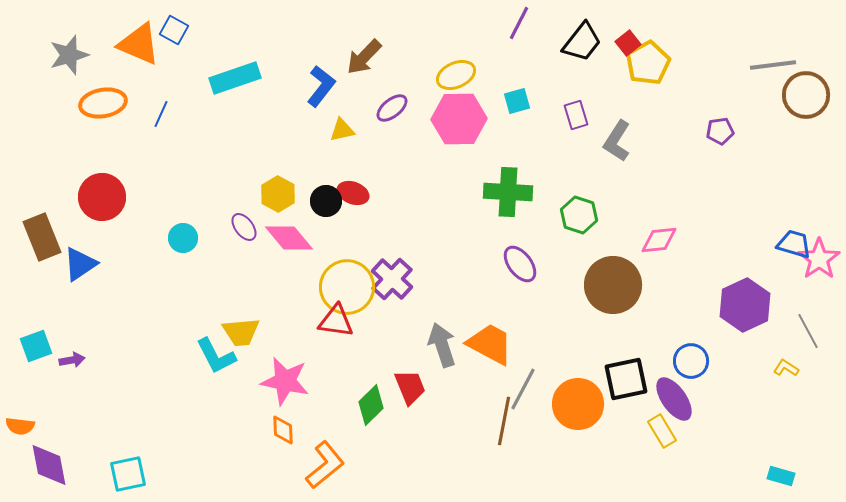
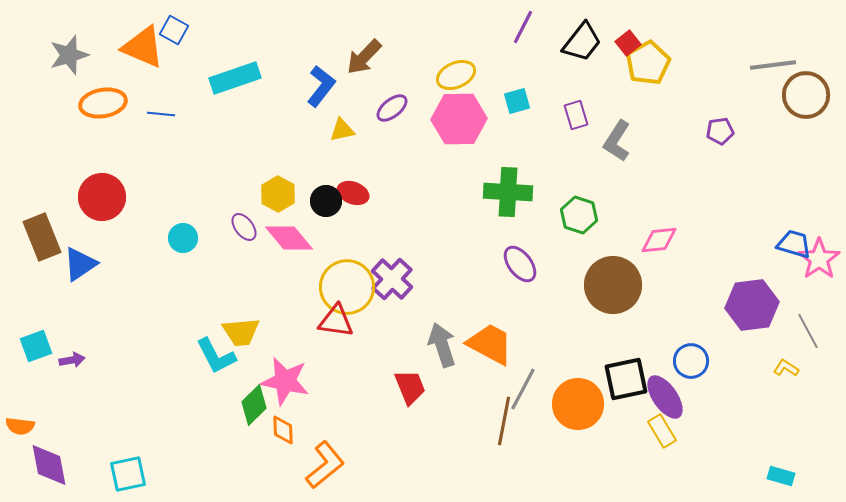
purple line at (519, 23): moved 4 px right, 4 px down
orange triangle at (139, 44): moved 4 px right, 3 px down
blue line at (161, 114): rotated 72 degrees clockwise
purple hexagon at (745, 305): moved 7 px right; rotated 18 degrees clockwise
purple ellipse at (674, 399): moved 9 px left, 2 px up
green diamond at (371, 405): moved 117 px left
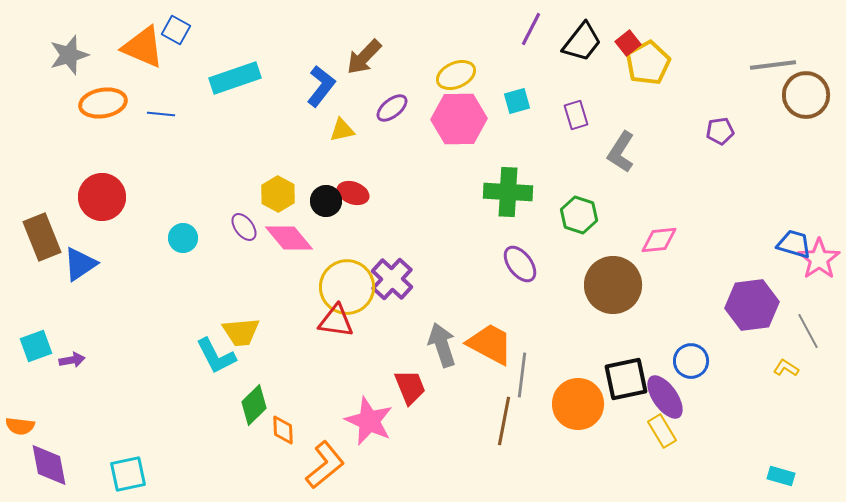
purple line at (523, 27): moved 8 px right, 2 px down
blue square at (174, 30): moved 2 px right
gray L-shape at (617, 141): moved 4 px right, 11 px down
pink star at (285, 381): moved 84 px right, 40 px down; rotated 12 degrees clockwise
gray line at (523, 389): moved 1 px left, 14 px up; rotated 21 degrees counterclockwise
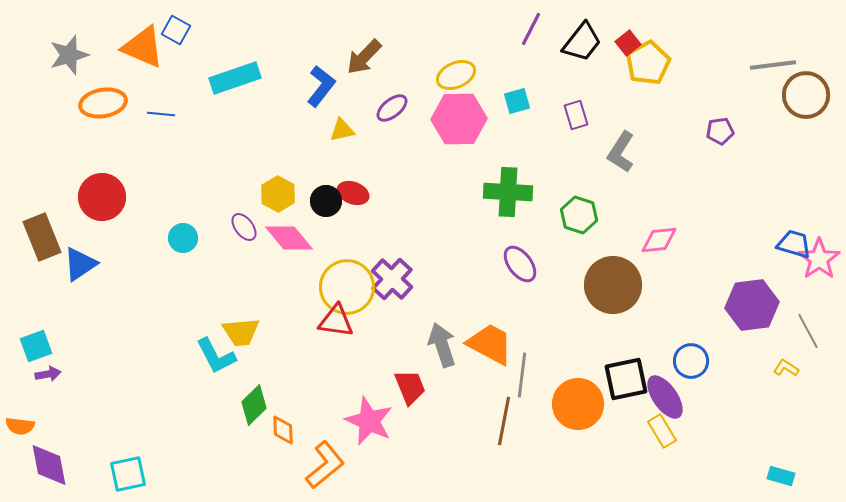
purple arrow at (72, 360): moved 24 px left, 14 px down
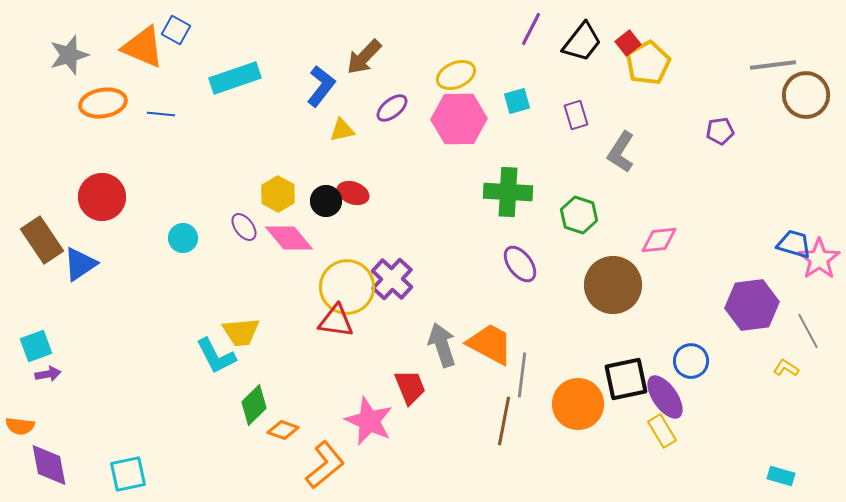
brown rectangle at (42, 237): moved 3 px down; rotated 12 degrees counterclockwise
orange diamond at (283, 430): rotated 68 degrees counterclockwise
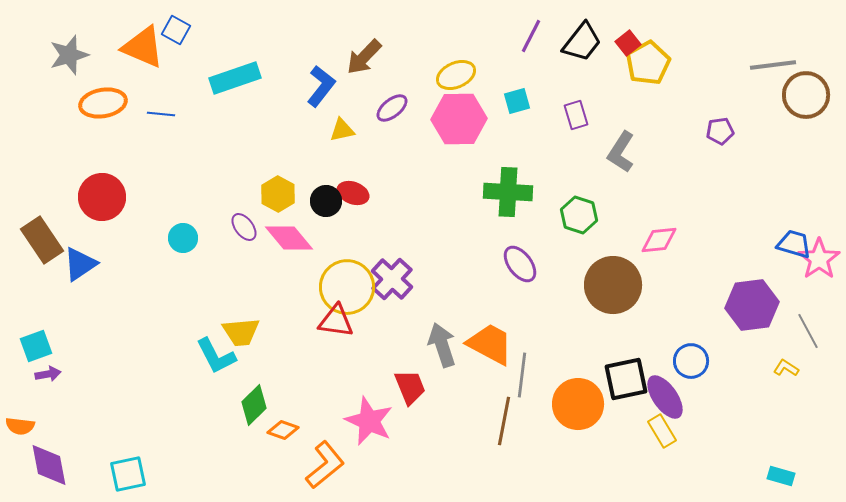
purple line at (531, 29): moved 7 px down
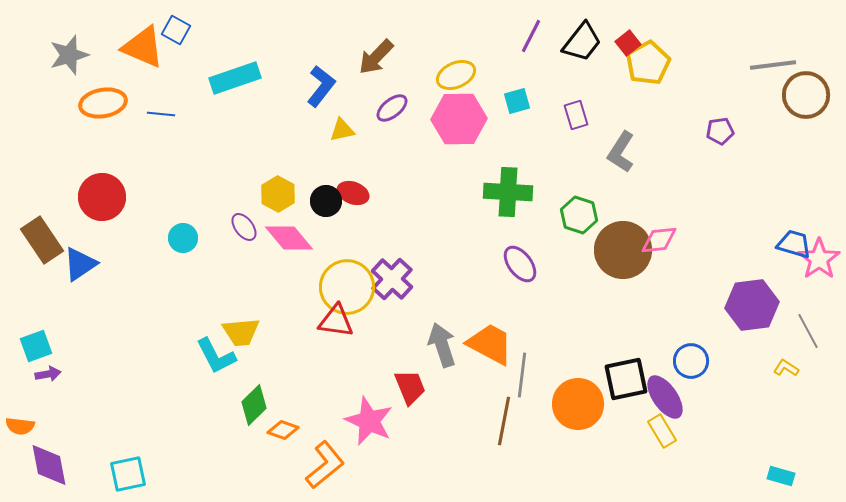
brown arrow at (364, 57): moved 12 px right
brown circle at (613, 285): moved 10 px right, 35 px up
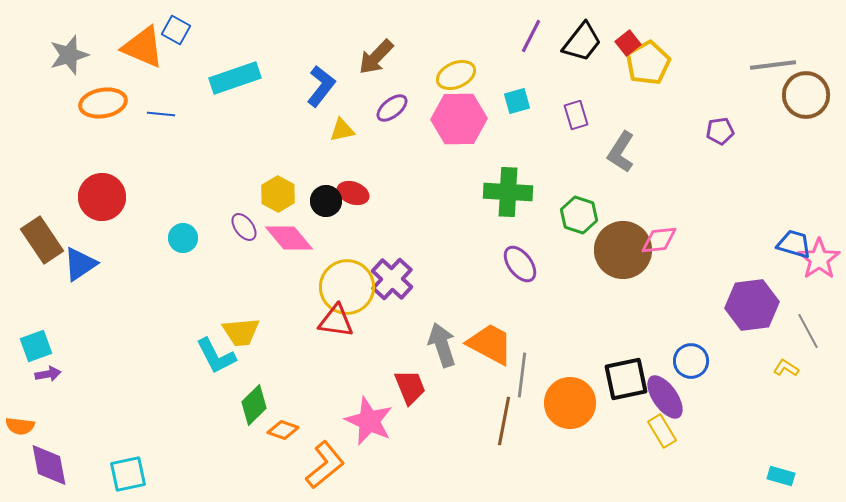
orange circle at (578, 404): moved 8 px left, 1 px up
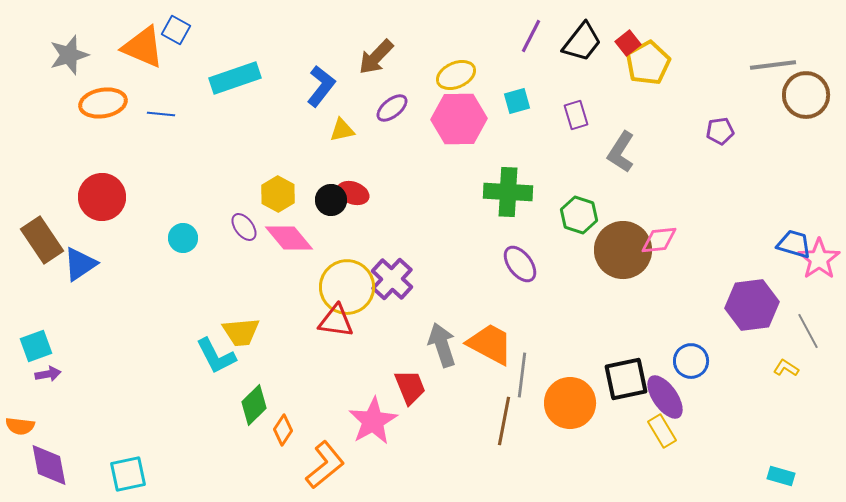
black circle at (326, 201): moved 5 px right, 1 px up
pink star at (369, 421): moved 4 px right; rotated 18 degrees clockwise
orange diamond at (283, 430): rotated 76 degrees counterclockwise
